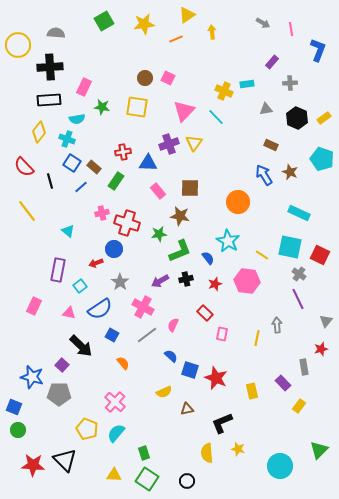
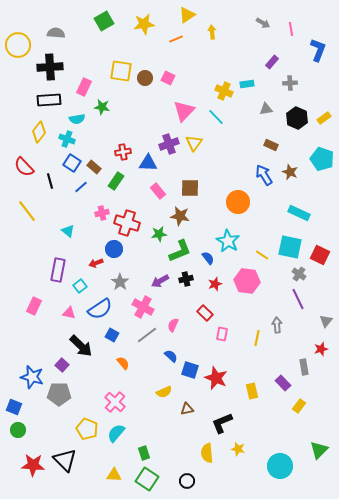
yellow square at (137, 107): moved 16 px left, 36 px up
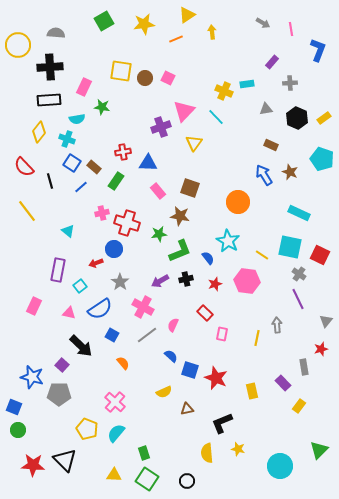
purple cross at (169, 144): moved 8 px left, 17 px up
brown square at (190, 188): rotated 18 degrees clockwise
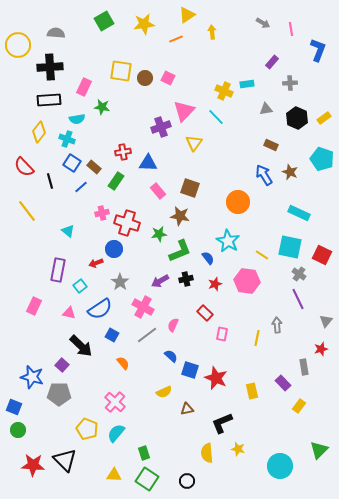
red square at (320, 255): moved 2 px right
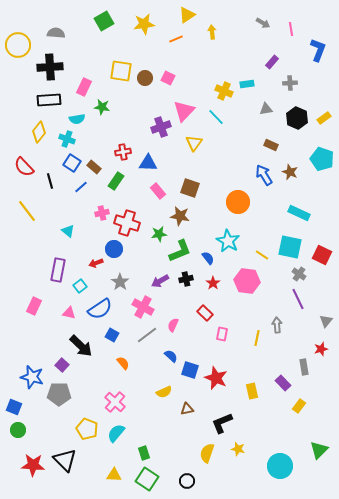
red star at (215, 284): moved 2 px left, 1 px up; rotated 16 degrees counterclockwise
yellow semicircle at (207, 453): rotated 24 degrees clockwise
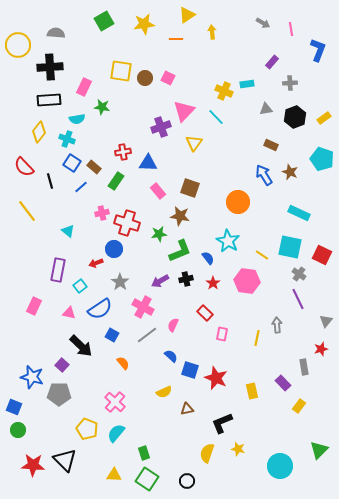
orange line at (176, 39): rotated 24 degrees clockwise
black hexagon at (297, 118): moved 2 px left, 1 px up; rotated 15 degrees clockwise
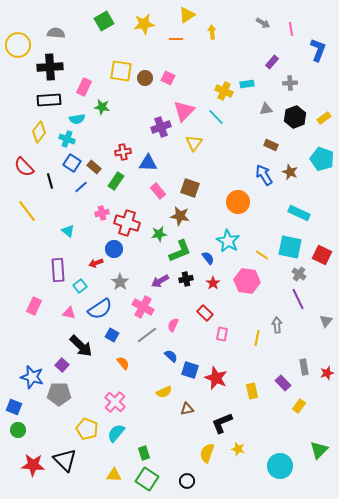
purple rectangle at (58, 270): rotated 15 degrees counterclockwise
red star at (321, 349): moved 6 px right, 24 px down
